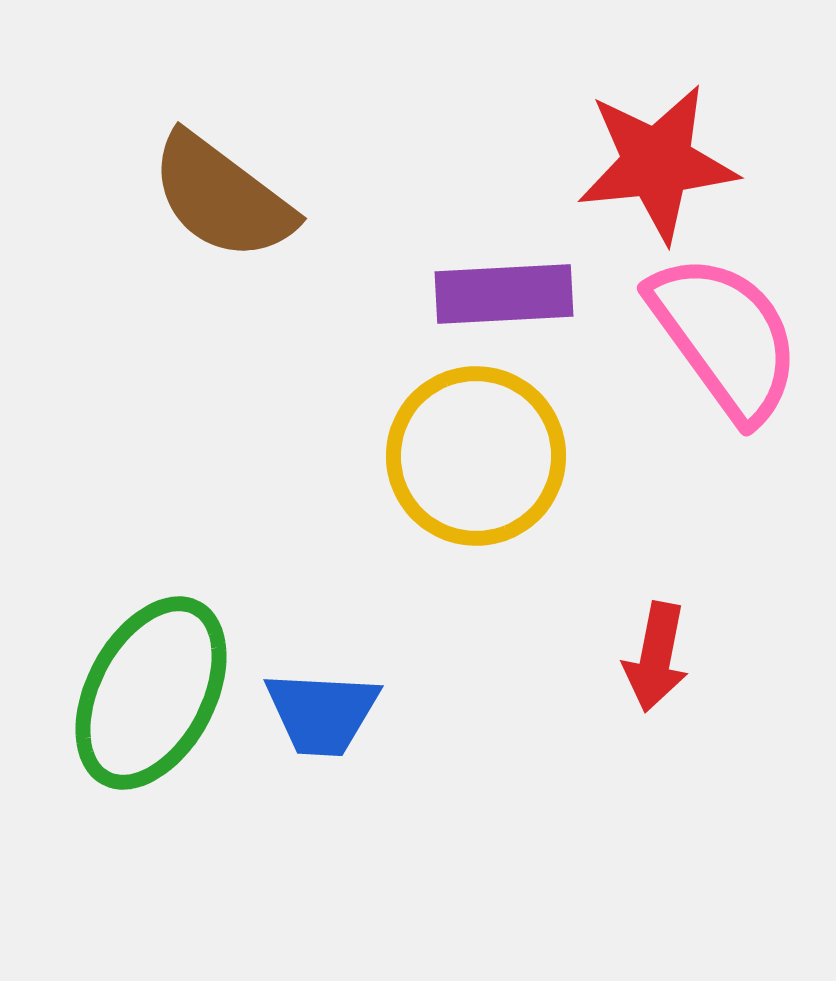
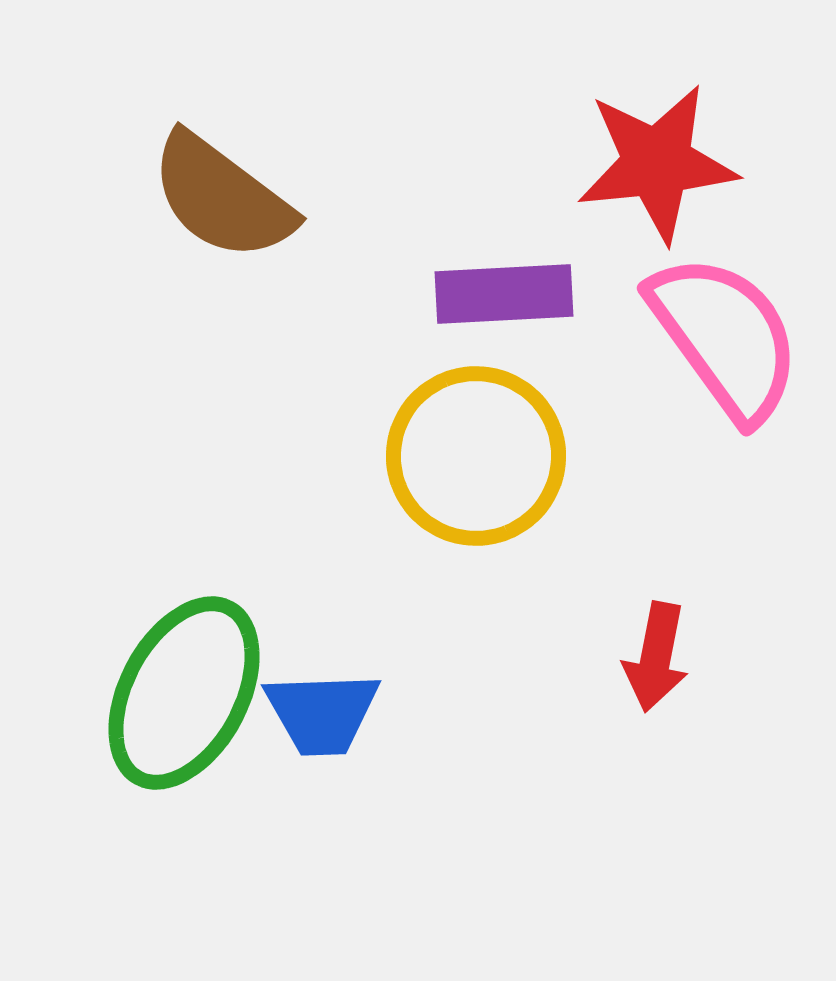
green ellipse: moved 33 px right
blue trapezoid: rotated 5 degrees counterclockwise
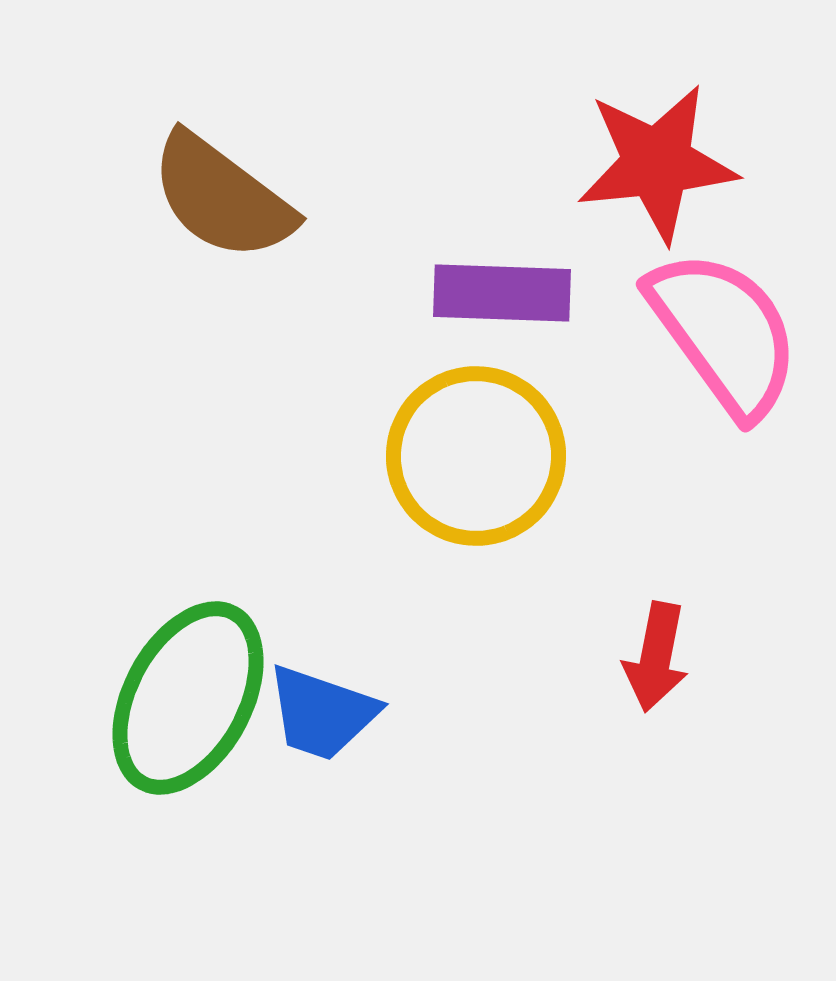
purple rectangle: moved 2 px left, 1 px up; rotated 5 degrees clockwise
pink semicircle: moved 1 px left, 4 px up
green ellipse: moved 4 px right, 5 px down
blue trapezoid: rotated 21 degrees clockwise
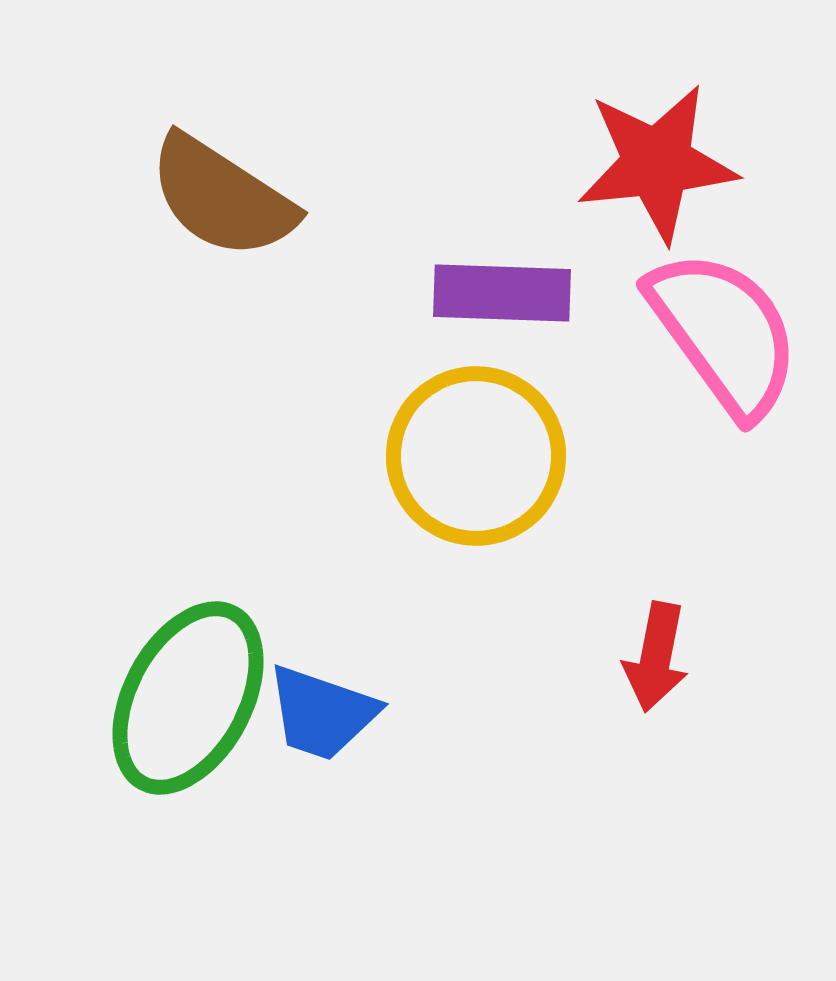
brown semicircle: rotated 4 degrees counterclockwise
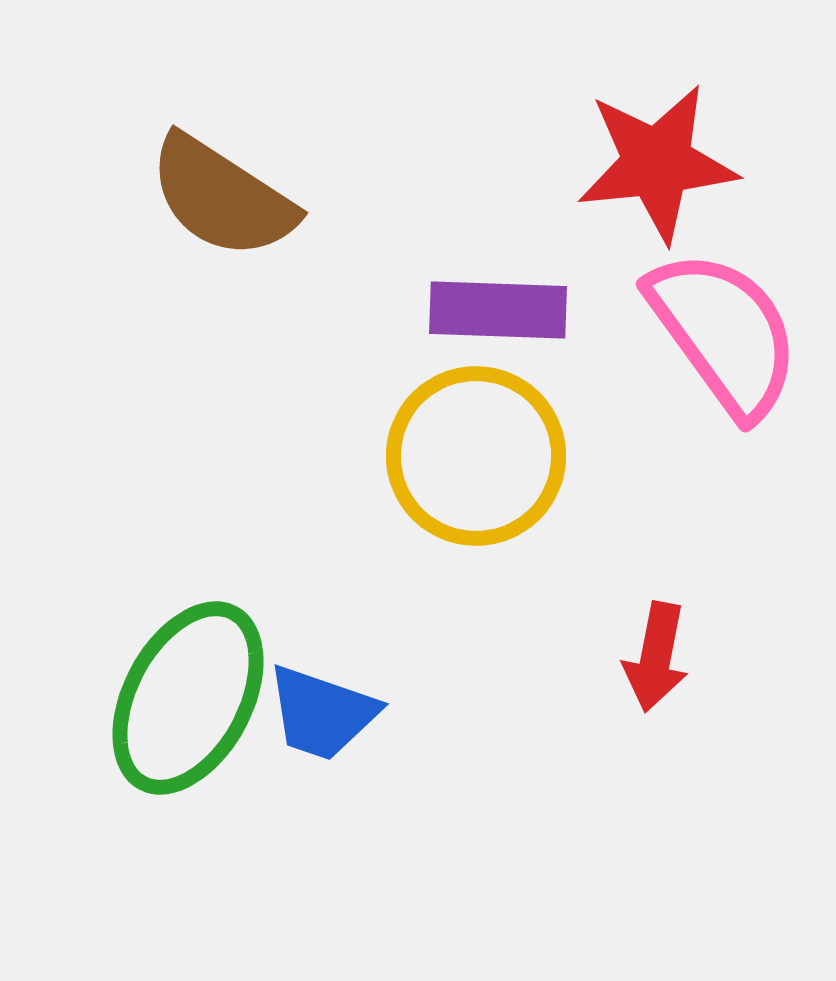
purple rectangle: moved 4 px left, 17 px down
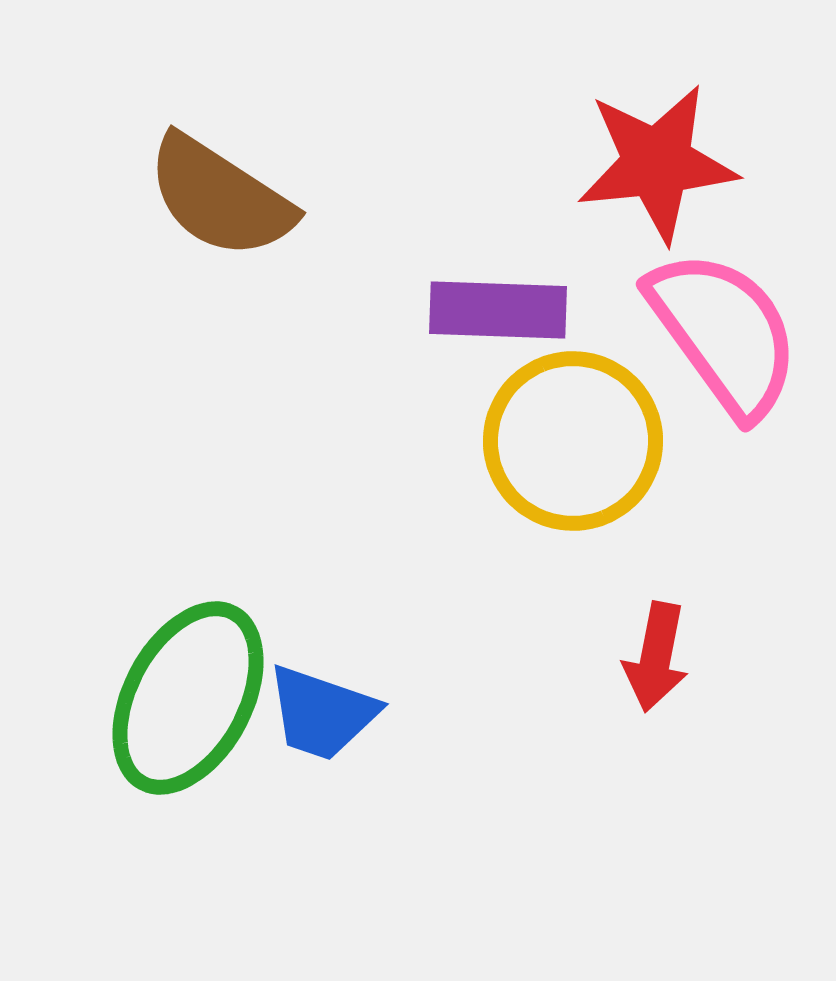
brown semicircle: moved 2 px left
yellow circle: moved 97 px right, 15 px up
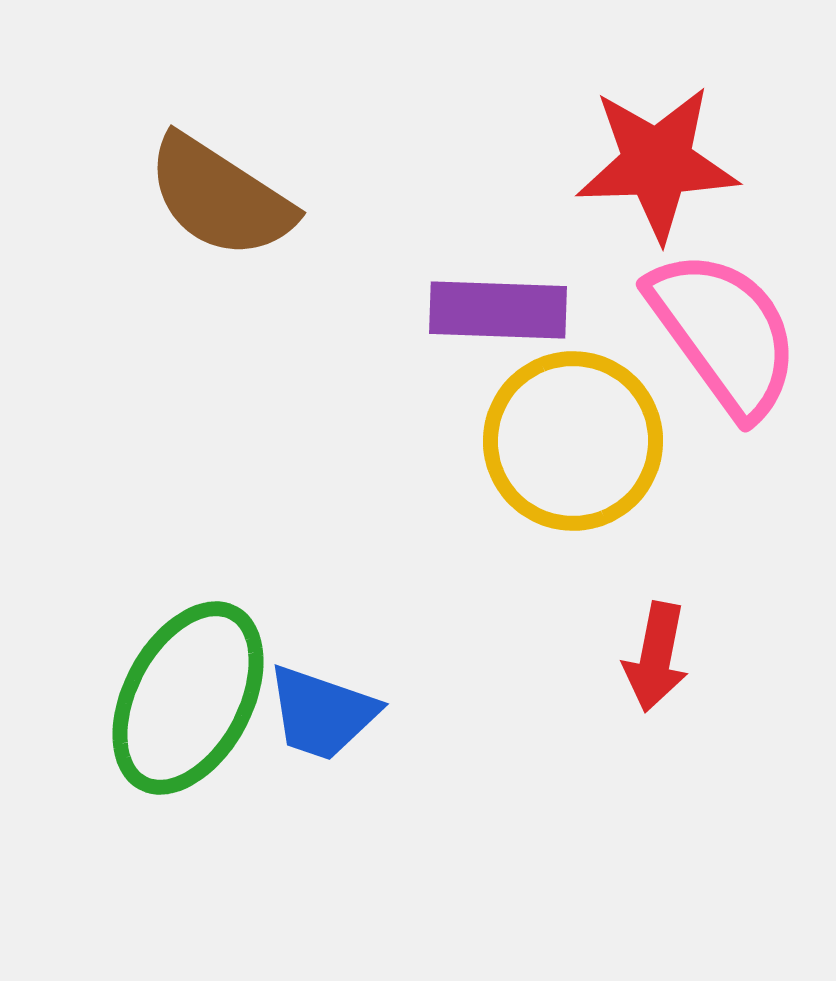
red star: rotated 4 degrees clockwise
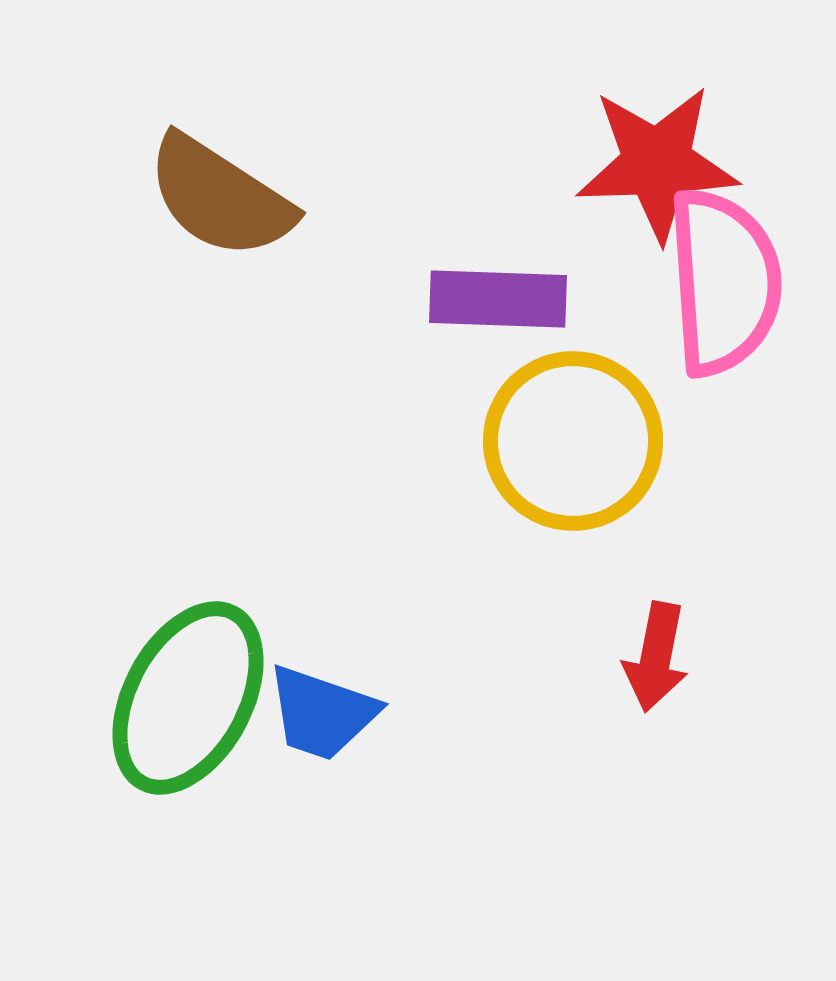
purple rectangle: moved 11 px up
pink semicircle: moved 51 px up; rotated 32 degrees clockwise
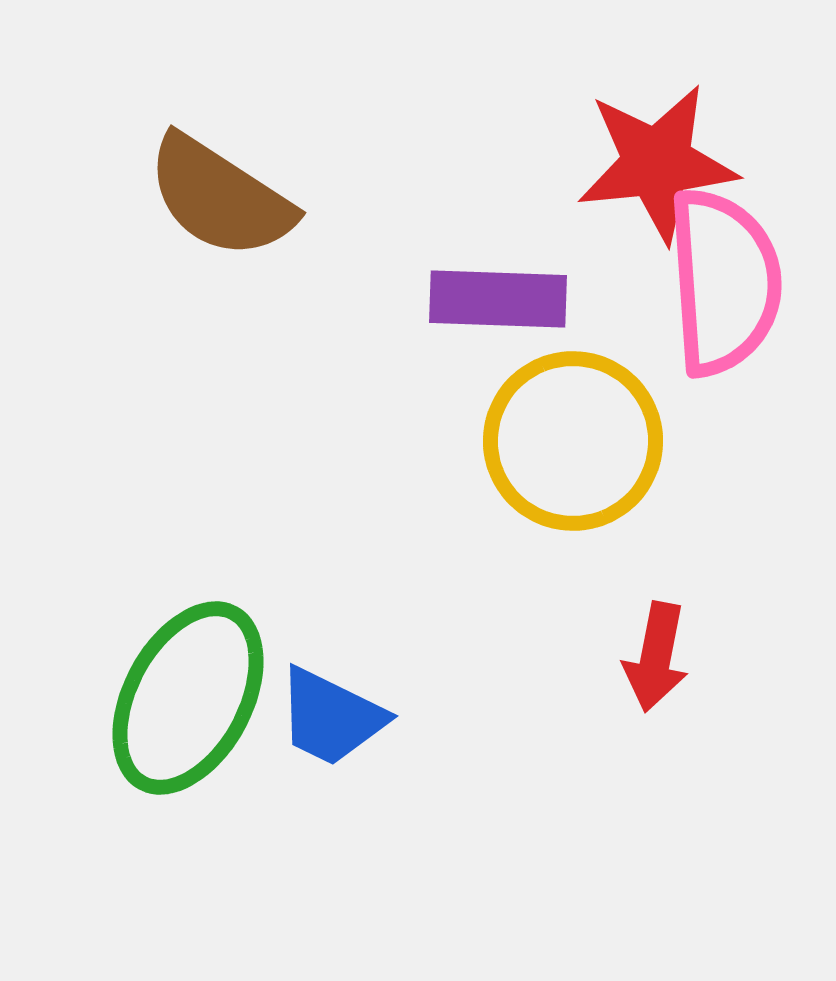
red star: rotated 4 degrees counterclockwise
blue trapezoid: moved 9 px right, 4 px down; rotated 7 degrees clockwise
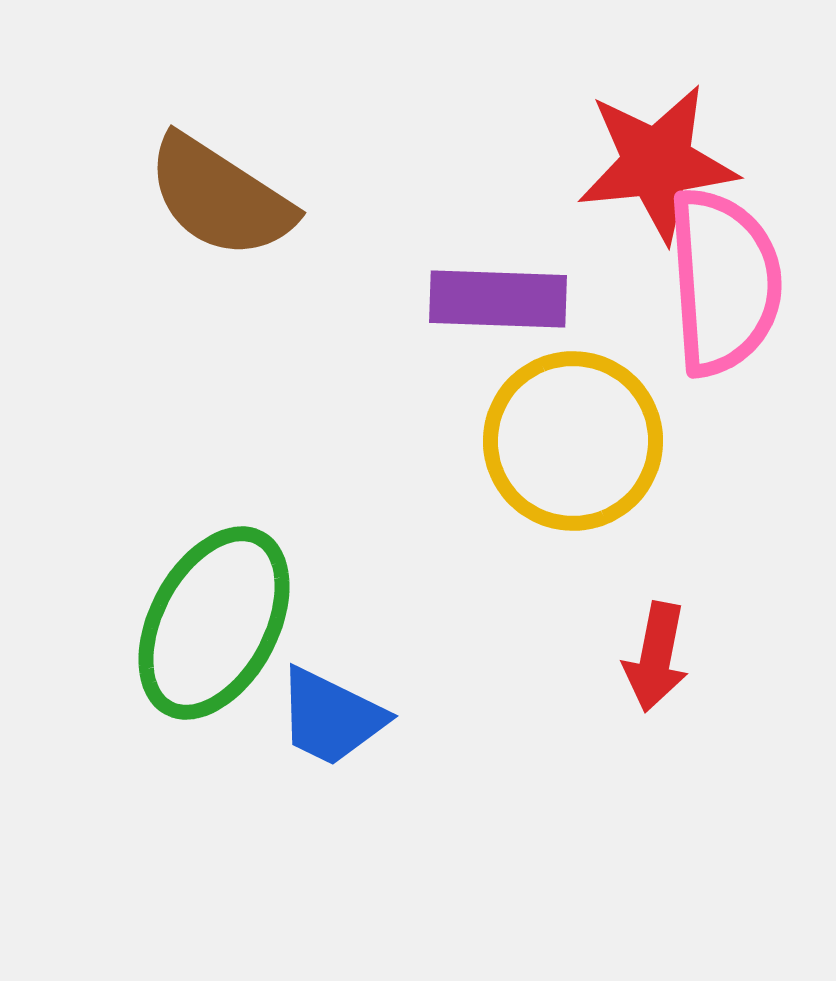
green ellipse: moved 26 px right, 75 px up
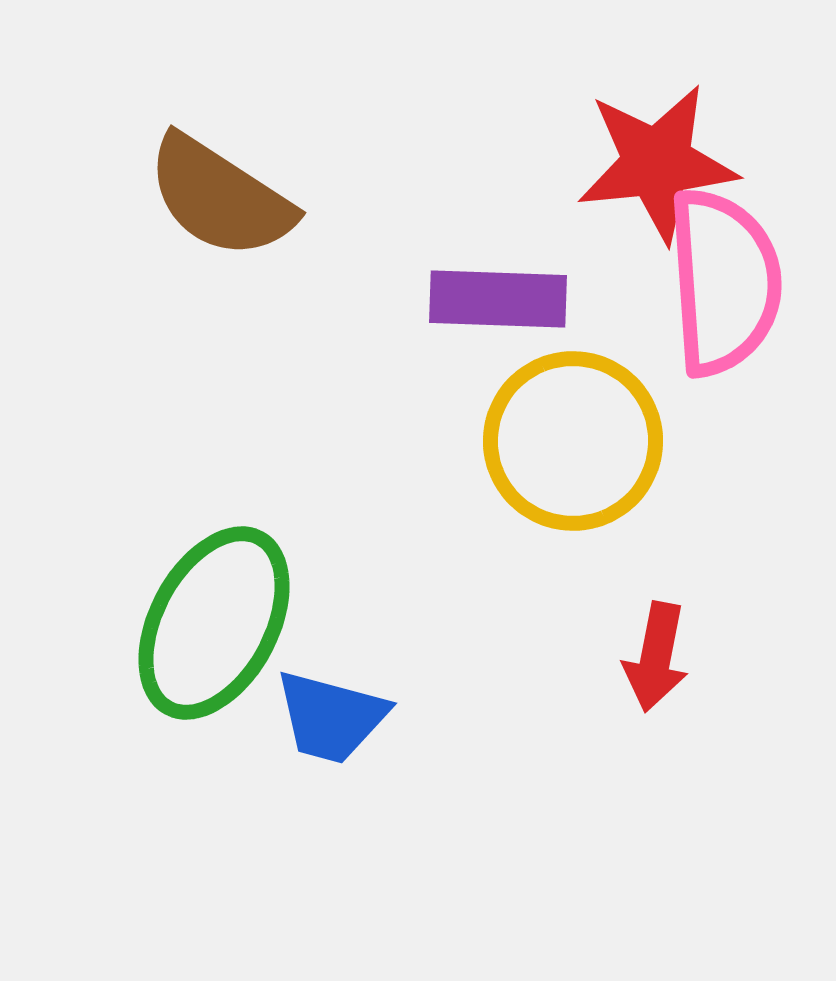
blue trapezoid: rotated 11 degrees counterclockwise
